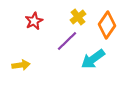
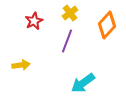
yellow cross: moved 8 px left, 4 px up
orange diamond: rotated 8 degrees clockwise
purple line: rotated 25 degrees counterclockwise
cyan arrow: moved 10 px left, 24 px down
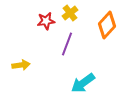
red star: moved 12 px right; rotated 18 degrees clockwise
purple line: moved 3 px down
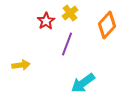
red star: rotated 24 degrees counterclockwise
